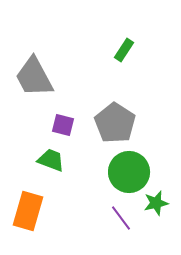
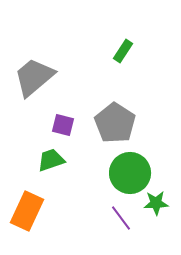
green rectangle: moved 1 px left, 1 px down
gray trapezoid: rotated 78 degrees clockwise
green trapezoid: rotated 40 degrees counterclockwise
green circle: moved 1 px right, 1 px down
green star: rotated 10 degrees clockwise
orange rectangle: moved 1 px left; rotated 9 degrees clockwise
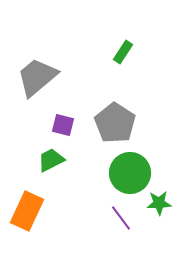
green rectangle: moved 1 px down
gray trapezoid: moved 3 px right
green trapezoid: rotated 8 degrees counterclockwise
green star: moved 3 px right
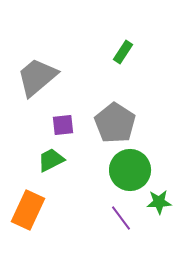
purple square: rotated 20 degrees counterclockwise
green circle: moved 3 px up
green star: moved 1 px up
orange rectangle: moved 1 px right, 1 px up
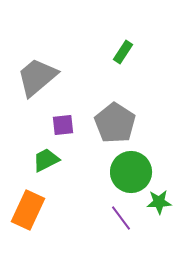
green trapezoid: moved 5 px left
green circle: moved 1 px right, 2 px down
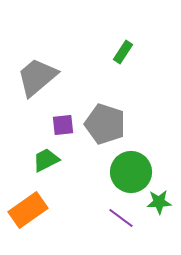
gray pentagon: moved 10 px left, 1 px down; rotated 15 degrees counterclockwise
orange rectangle: rotated 30 degrees clockwise
purple line: rotated 16 degrees counterclockwise
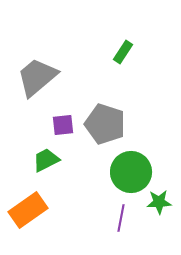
purple line: rotated 64 degrees clockwise
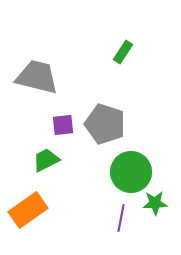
gray trapezoid: rotated 54 degrees clockwise
green star: moved 4 px left, 1 px down
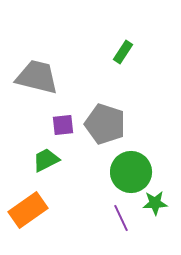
purple line: rotated 36 degrees counterclockwise
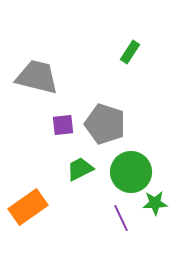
green rectangle: moved 7 px right
green trapezoid: moved 34 px right, 9 px down
orange rectangle: moved 3 px up
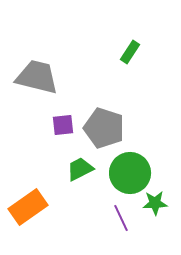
gray pentagon: moved 1 px left, 4 px down
green circle: moved 1 px left, 1 px down
